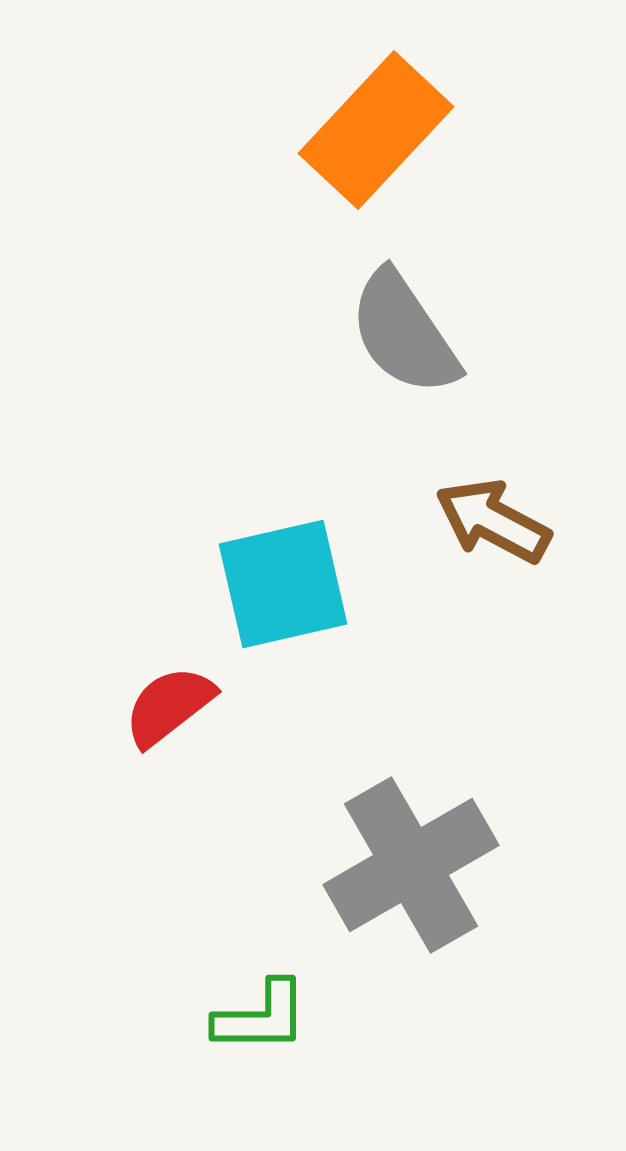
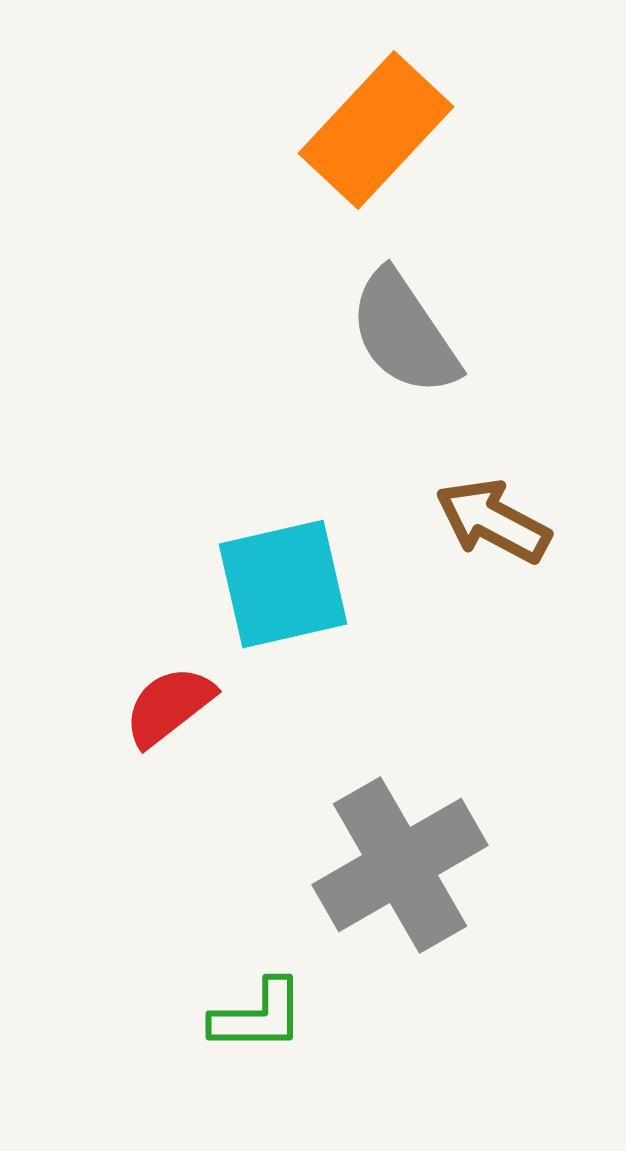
gray cross: moved 11 px left
green L-shape: moved 3 px left, 1 px up
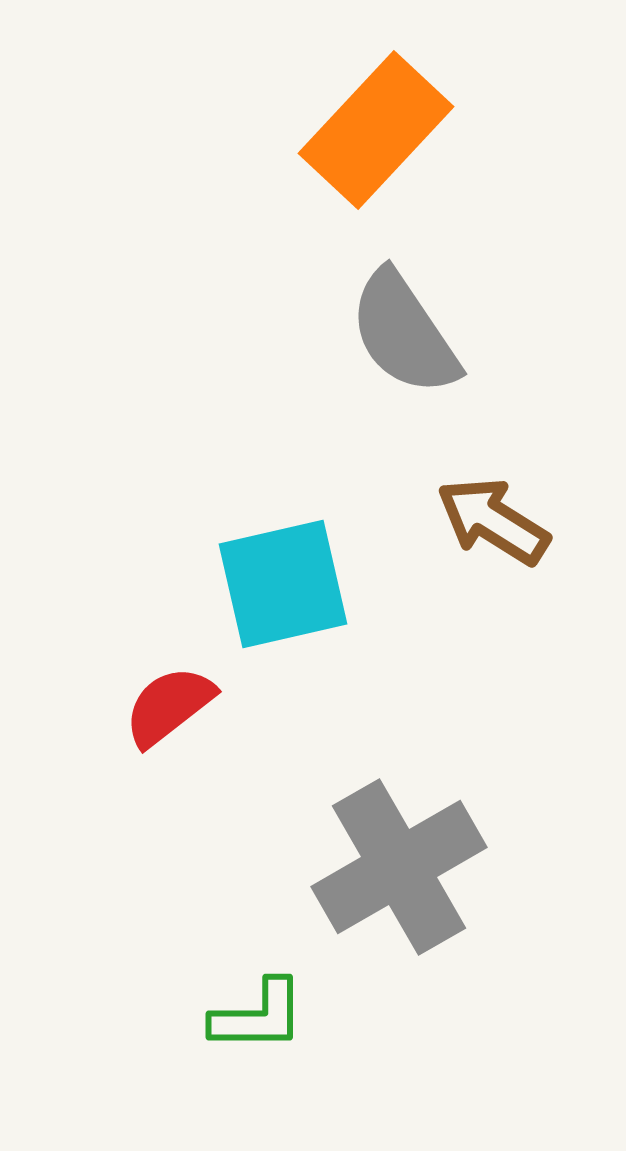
brown arrow: rotated 4 degrees clockwise
gray cross: moved 1 px left, 2 px down
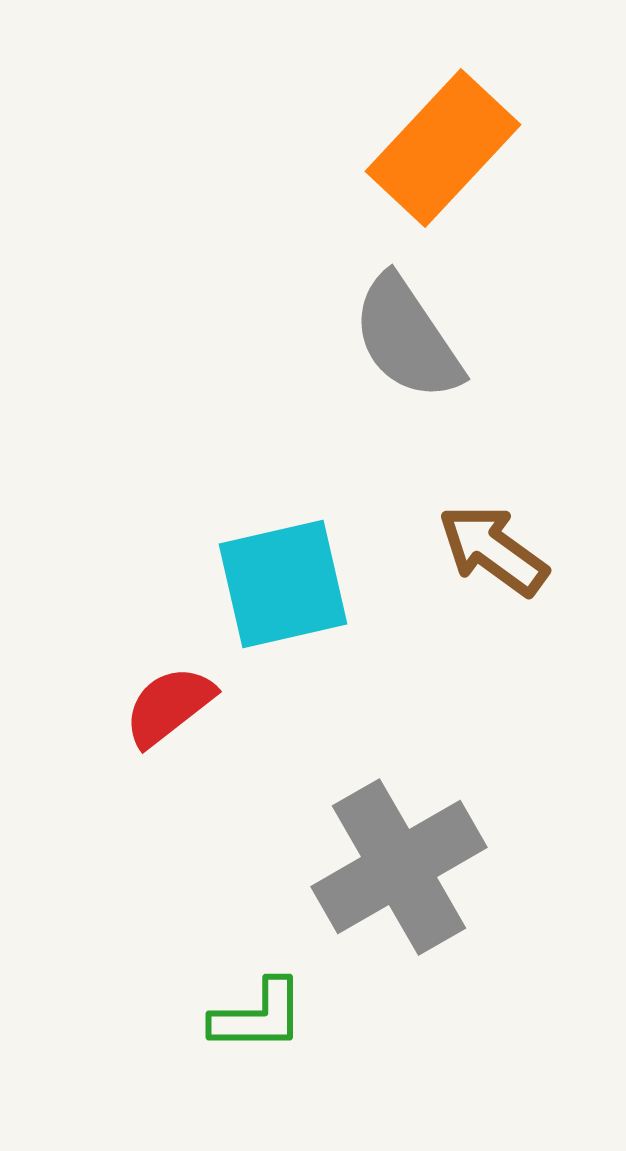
orange rectangle: moved 67 px right, 18 px down
gray semicircle: moved 3 px right, 5 px down
brown arrow: moved 29 px down; rotated 4 degrees clockwise
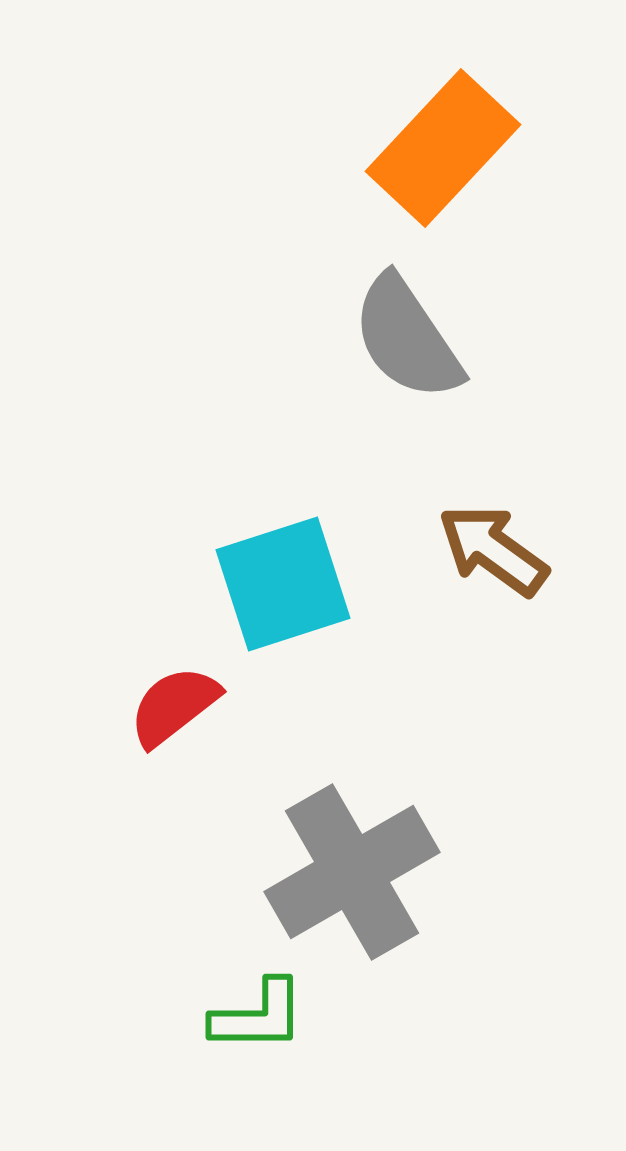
cyan square: rotated 5 degrees counterclockwise
red semicircle: moved 5 px right
gray cross: moved 47 px left, 5 px down
